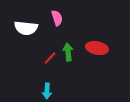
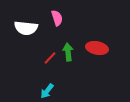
cyan arrow: rotated 35 degrees clockwise
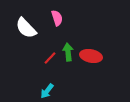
white semicircle: rotated 40 degrees clockwise
red ellipse: moved 6 px left, 8 px down
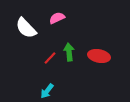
pink semicircle: rotated 98 degrees counterclockwise
green arrow: moved 1 px right
red ellipse: moved 8 px right
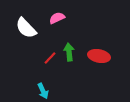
cyan arrow: moved 4 px left; rotated 63 degrees counterclockwise
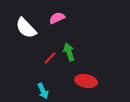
green arrow: rotated 12 degrees counterclockwise
red ellipse: moved 13 px left, 25 px down
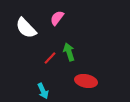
pink semicircle: rotated 28 degrees counterclockwise
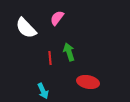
red line: rotated 48 degrees counterclockwise
red ellipse: moved 2 px right, 1 px down
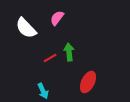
green arrow: rotated 12 degrees clockwise
red line: rotated 64 degrees clockwise
red ellipse: rotated 75 degrees counterclockwise
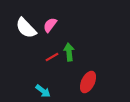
pink semicircle: moved 7 px left, 7 px down
red line: moved 2 px right, 1 px up
cyan arrow: rotated 28 degrees counterclockwise
